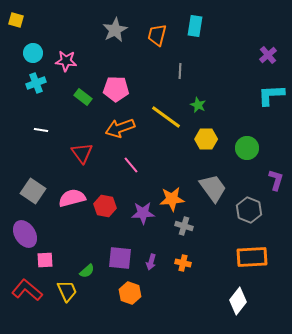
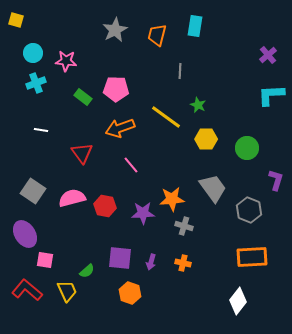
pink square: rotated 12 degrees clockwise
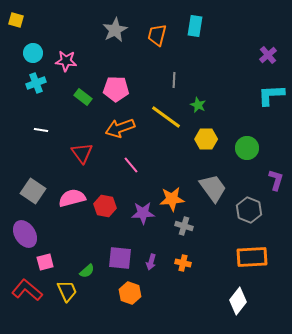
gray line: moved 6 px left, 9 px down
pink square: moved 2 px down; rotated 24 degrees counterclockwise
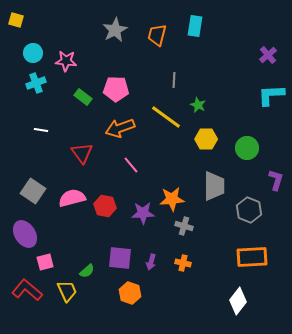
gray trapezoid: moved 1 px right, 2 px up; rotated 36 degrees clockwise
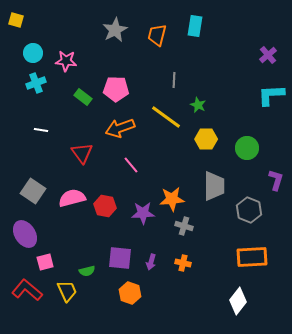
green semicircle: rotated 28 degrees clockwise
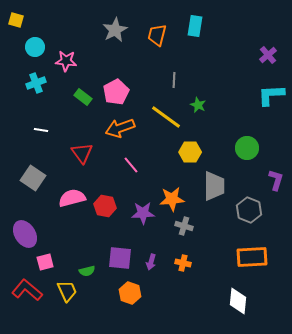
cyan circle: moved 2 px right, 6 px up
pink pentagon: moved 3 px down; rotated 30 degrees counterclockwise
yellow hexagon: moved 16 px left, 13 px down
gray square: moved 13 px up
white diamond: rotated 32 degrees counterclockwise
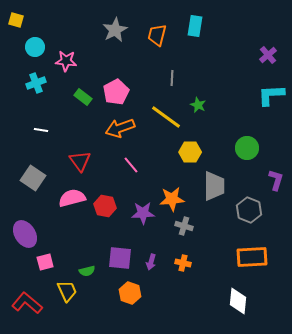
gray line: moved 2 px left, 2 px up
red triangle: moved 2 px left, 8 px down
red L-shape: moved 13 px down
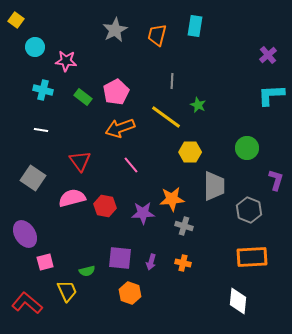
yellow square: rotated 21 degrees clockwise
gray line: moved 3 px down
cyan cross: moved 7 px right, 7 px down; rotated 36 degrees clockwise
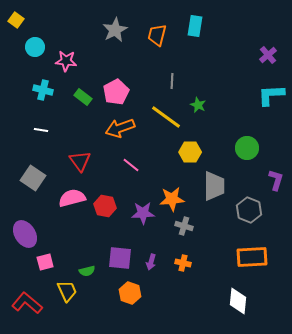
pink line: rotated 12 degrees counterclockwise
